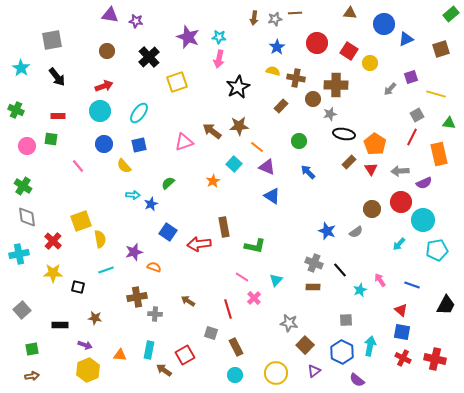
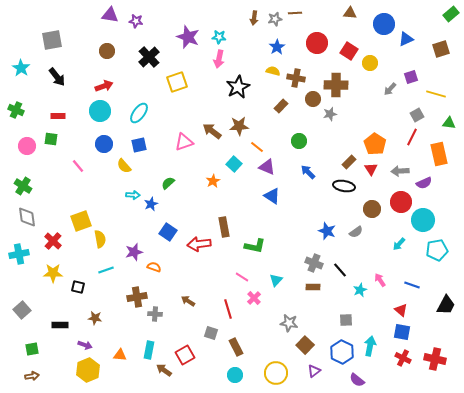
black ellipse at (344, 134): moved 52 px down
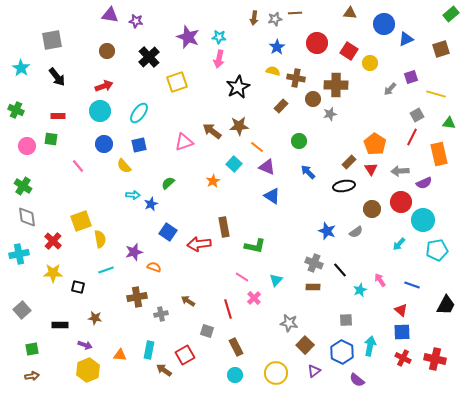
black ellipse at (344, 186): rotated 20 degrees counterclockwise
gray cross at (155, 314): moved 6 px right; rotated 16 degrees counterclockwise
blue square at (402, 332): rotated 12 degrees counterclockwise
gray square at (211, 333): moved 4 px left, 2 px up
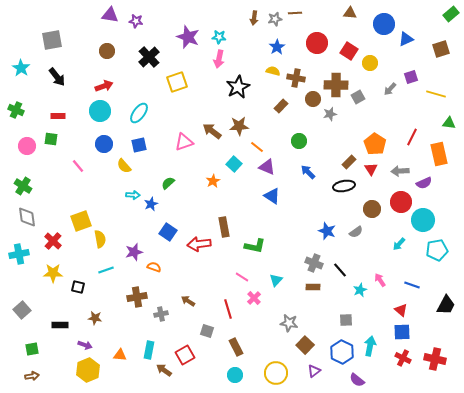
gray square at (417, 115): moved 59 px left, 18 px up
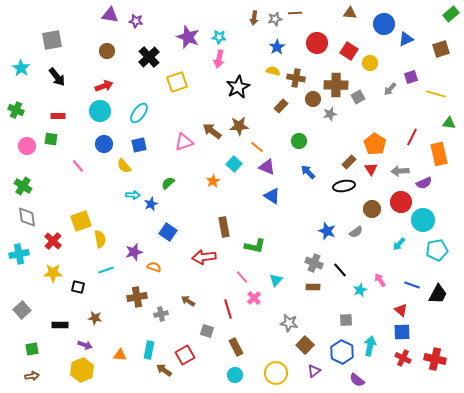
red arrow at (199, 244): moved 5 px right, 13 px down
pink line at (242, 277): rotated 16 degrees clockwise
black trapezoid at (446, 305): moved 8 px left, 11 px up
yellow hexagon at (88, 370): moved 6 px left
